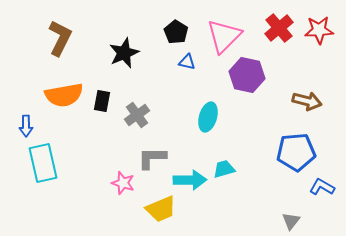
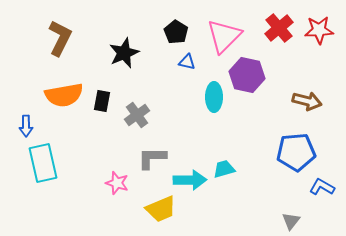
cyan ellipse: moved 6 px right, 20 px up; rotated 16 degrees counterclockwise
pink star: moved 6 px left
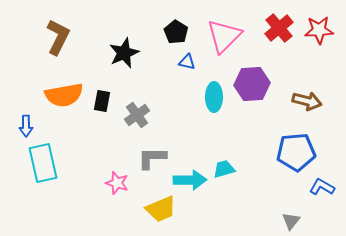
brown L-shape: moved 2 px left, 1 px up
purple hexagon: moved 5 px right, 9 px down; rotated 16 degrees counterclockwise
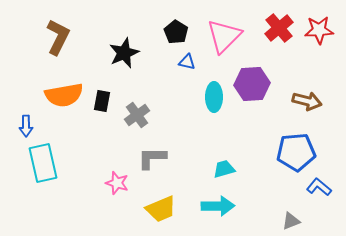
cyan arrow: moved 28 px right, 26 px down
blue L-shape: moved 3 px left; rotated 10 degrees clockwise
gray triangle: rotated 30 degrees clockwise
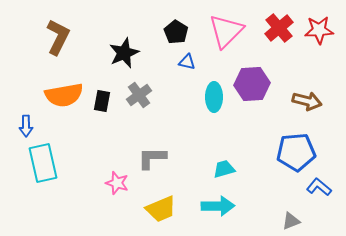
pink triangle: moved 2 px right, 5 px up
gray cross: moved 2 px right, 20 px up
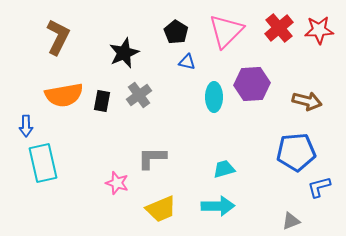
blue L-shape: rotated 55 degrees counterclockwise
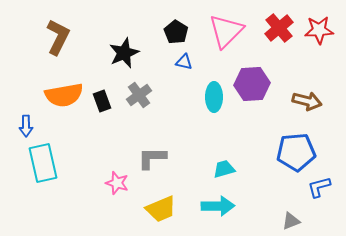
blue triangle: moved 3 px left
black rectangle: rotated 30 degrees counterclockwise
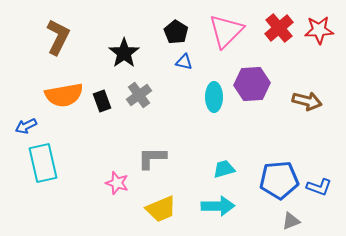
black star: rotated 12 degrees counterclockwise
blue arrow: rotated 65 degrees clockwise
blue pentagon: moved 17 px left, 28 px down
blue L-shape: rotated 145 degrees counterclockwise
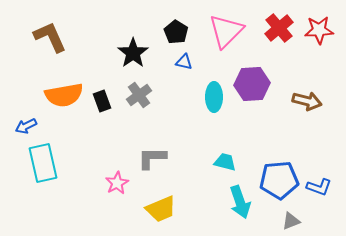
brown L-shape: moved 8 px left; rotated 51 degrees counterclockwise
black star: moved 9 px right
cyan trapezoid: moved 1 px right, 7 px up; rotated 30 degrees clockwise
pink star: rotated 25 degrees clockwise
cyan arrow: moved 22 px right, 4 px up; rotated 72 degrees clockwise
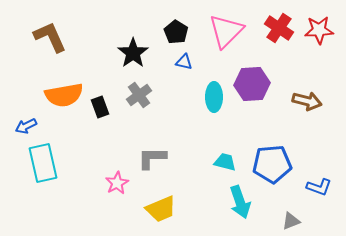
red cross: rotated 16 degrees counterclockwise
black rectangle: moved 2 px left, 6 px down
blue pentagon: moved 7 px left, 16 px up
